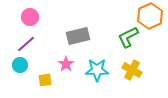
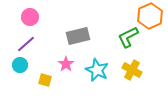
cyan star: rotated 25 degrees clockwise
yellow square: rotated 24 degrees clockwise
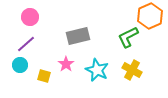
yellow square: moved 1 px left, 4 px up
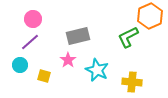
pink circle: moved 3 px right, 2 px down
purple line: moved 4 px right, 2 px up
pink star: moved 2 px right, 4 px up
yellow cross: moved 12 px down; rotated 24 degrees counterclockwise
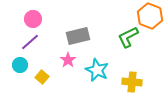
orange hexagon: rotated 15 degrees counterclockwise
yellow square: moved 2 px left, 1 px down; rotated 24 degrees clockwise
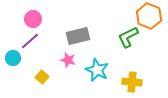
orange hexagon: moved 1 px left
purple line: moved 1 px up
pink star: rotated 21 degrees counterclockwise
cyan circle: moved 7 px left, 7 px up
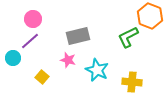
orange hexagon: moved 1 px right
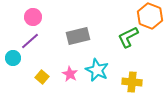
pink circle: moved 2 px up
pink star: moved 2 px right, 14 px down; rotated 14 degrees clockwise
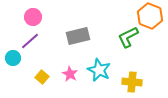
cyan star: moved 2 px right
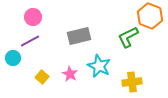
gray rectangle: moved 1 px right
purple line: rotated 12 degrees clockwise
cyan star: moved 4 px up
yellow cross: rotated 12 degrees counterclockwise
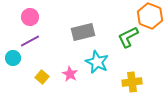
pink circle: moved 3 px left
gray rectangle: moved 4 px right, 4 px up
cyan star: moved 2 px left, 4 px up
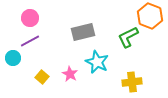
pink circle: moved 1 px down
